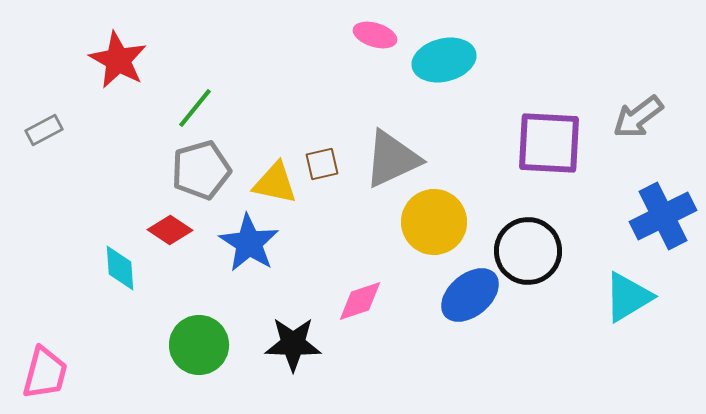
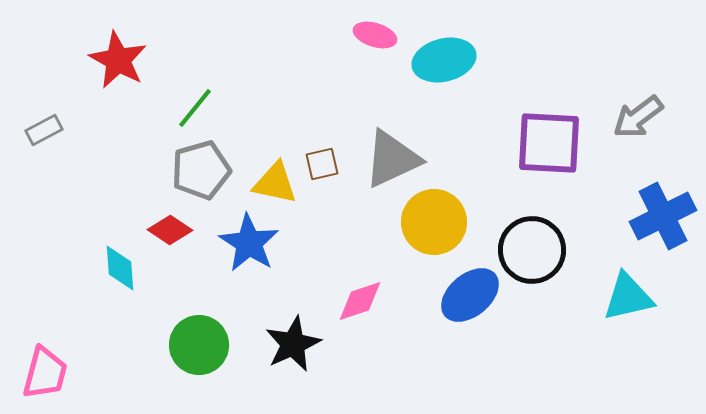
black circle: moved 4 px right, 1 px up
cyan triangle: rotated 18 degrees clockwise
black star: rotated 26 degrees counterclockwise
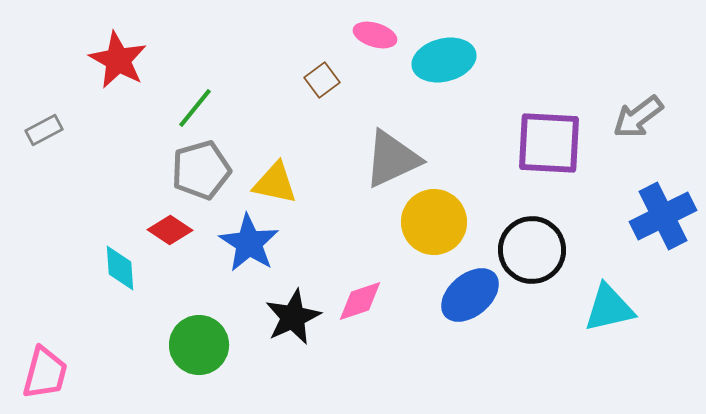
brown square: moved 84 px up; rotated 24 degrees counterclockwise
cyan triangle: moved 19 px left, 11 px down
black star: moved 27 px up
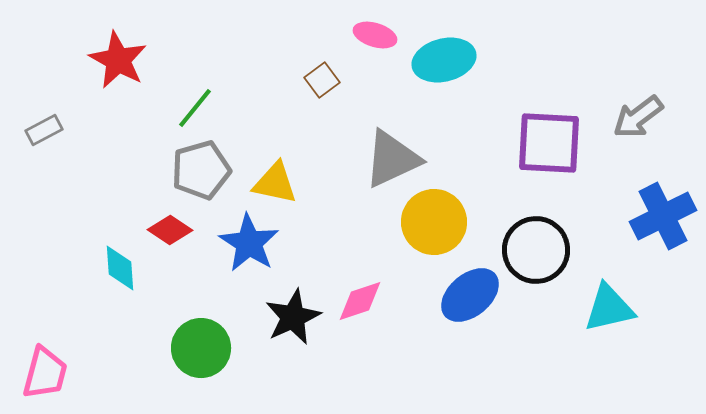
black circle: moved 4 px right
green circle: moved 2 px right, 3 px down
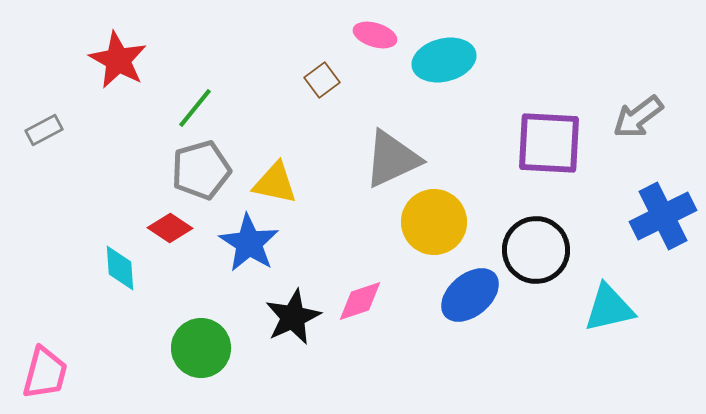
red diamond: moved 2 px up
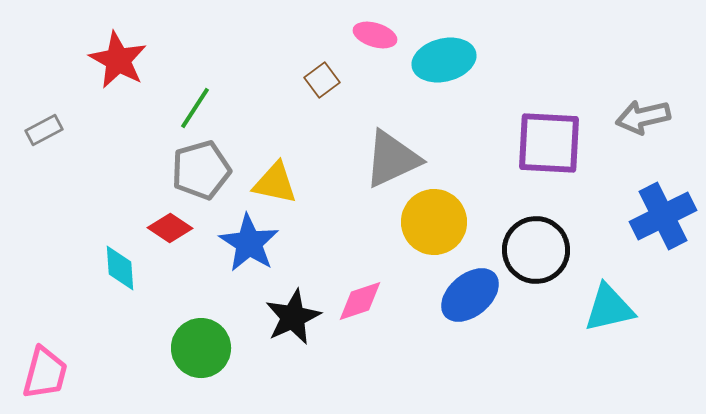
green line: rotated 6 degrees counterclockwise
gray arrow: moved 5 px right; rotated 24 degrees clockwise
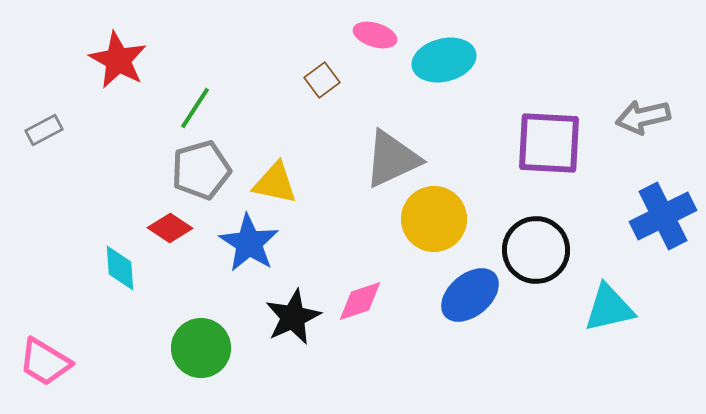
yellow circle: moved 3 px up
pink trapezoid: moved 11 px up; rotated 106 degrees clockwise
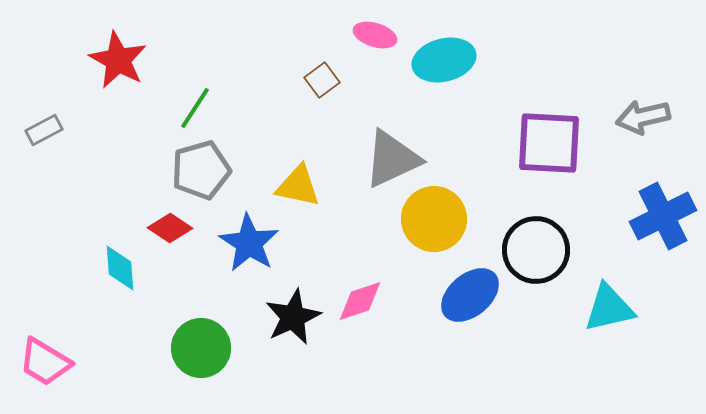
yellow triangle: moved 23 px right, 3 px down
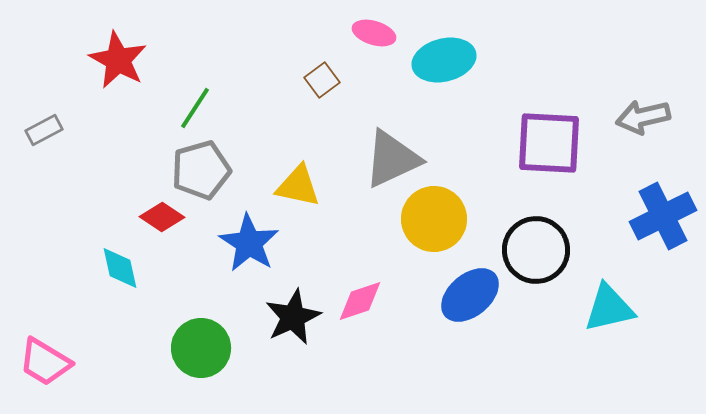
pink ellipse: moved 1 px left, 2 px up
red diamond: moved 8 px left, 11 px up
cyan diamond: rotated 9 degrees counterclockwise
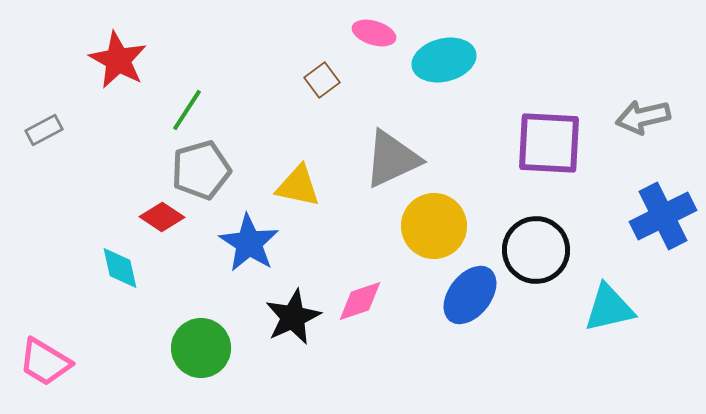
green line: moved 8 px left, 2 px down
yellow circle: moved 7 px down
blue ellipse: rotated 12 degrees counterclockwise
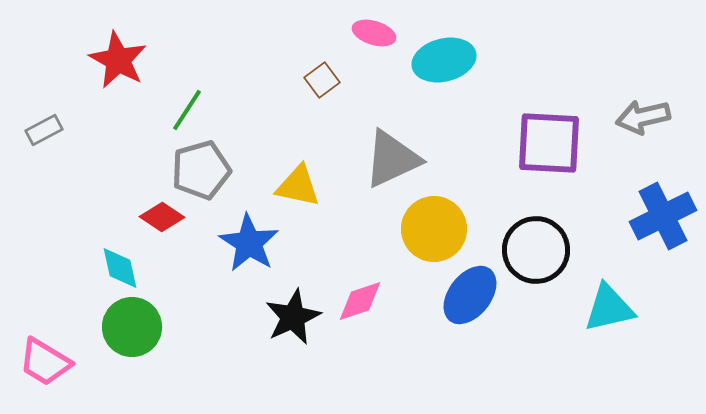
yellow circle: moved 3 px down
green circle: moved 69 px left, 21 px up
